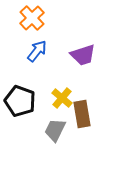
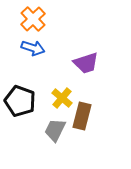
orange cross: moved 1 px right, 1 px down
blue arrow: moved 4 px left, 3 px up; rotated 70 degrees clockwise
purple trapezoid: moved 3 px right, 8 px down
brown rectangle: moved 2 px down; rotated 24 degrees clockwise
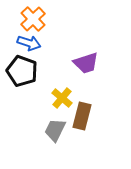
blue arrow: moved 4 px left, 5 px up
black pentagon: moved 2 px right, 30 px up
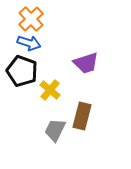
orange cross: moved 2 px left
yellow cross: moved 12 px left, 8 px up
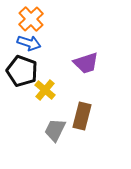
yellow cross: moved 5 px left
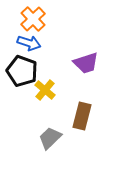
orange cross: moved 2 px right
gray trapezoid: moved 5 px left, 8 px down; rotated 20 degrees clockwise
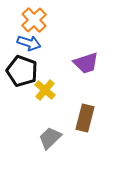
orange cross: moved 1 px right, 1 px down
brown rectangle: moved 3 px right, 2 px down
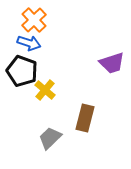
purple trapezoid: moved 26 px right
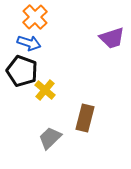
orange cross: moved 1 px right, 3 px up
purple trapezoid: moved 25 px up
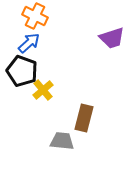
orange cross: moved 1 px up; rotated 20 degrees counterclockwise
blue arrow: rotated 60 degrees counterclockwise
yellow cross: moved 2 px left; rotated 10 degrees clockwise
brown rectangle: moved 1 px left
gray trapezoid: moved 12 px right, 3 px down; rotated 50 degrees clockwise
